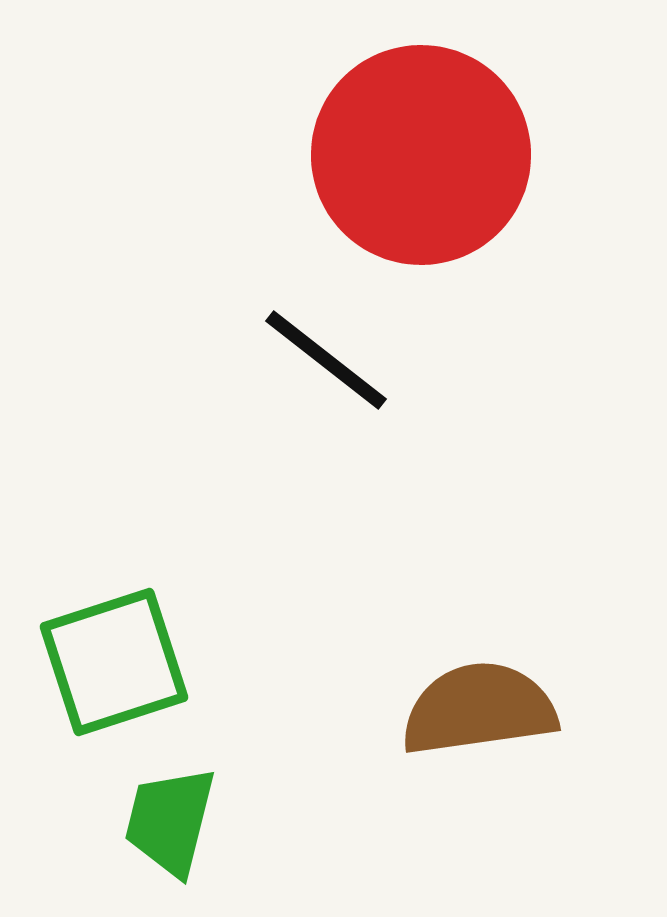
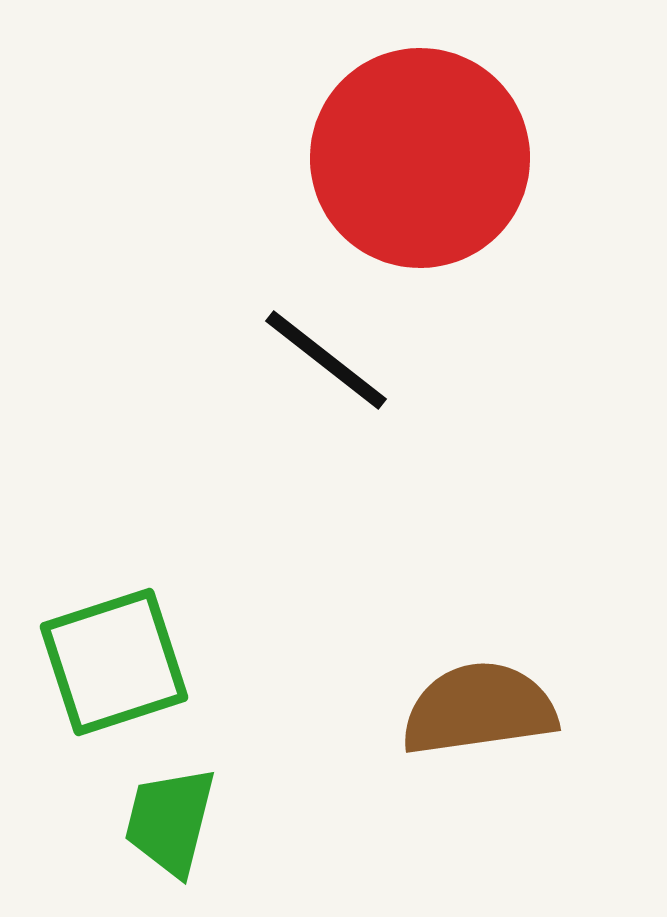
red circle: moved 1 px left, 3 px down
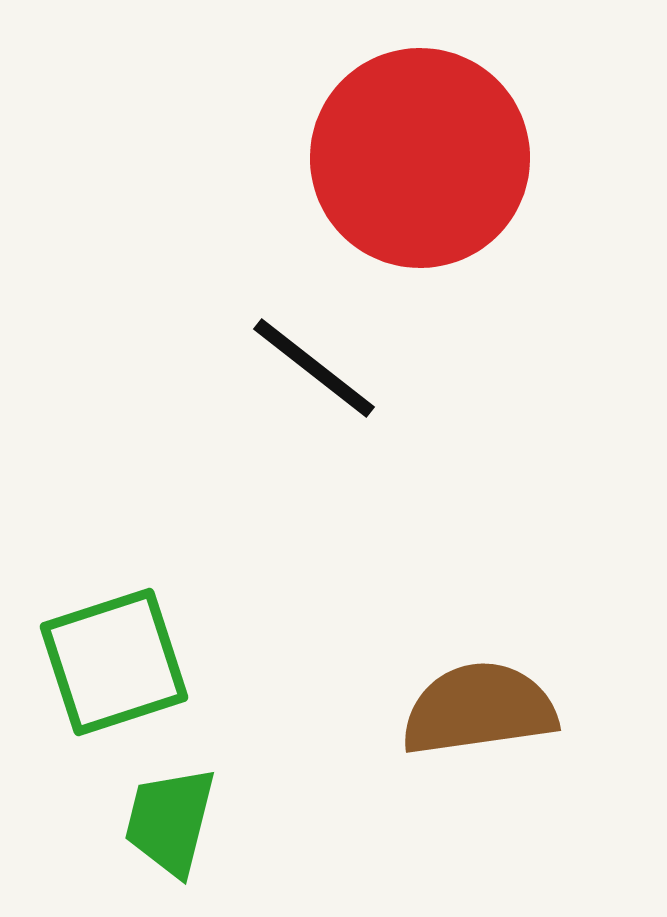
black line: moved 12 px left, 8 px down
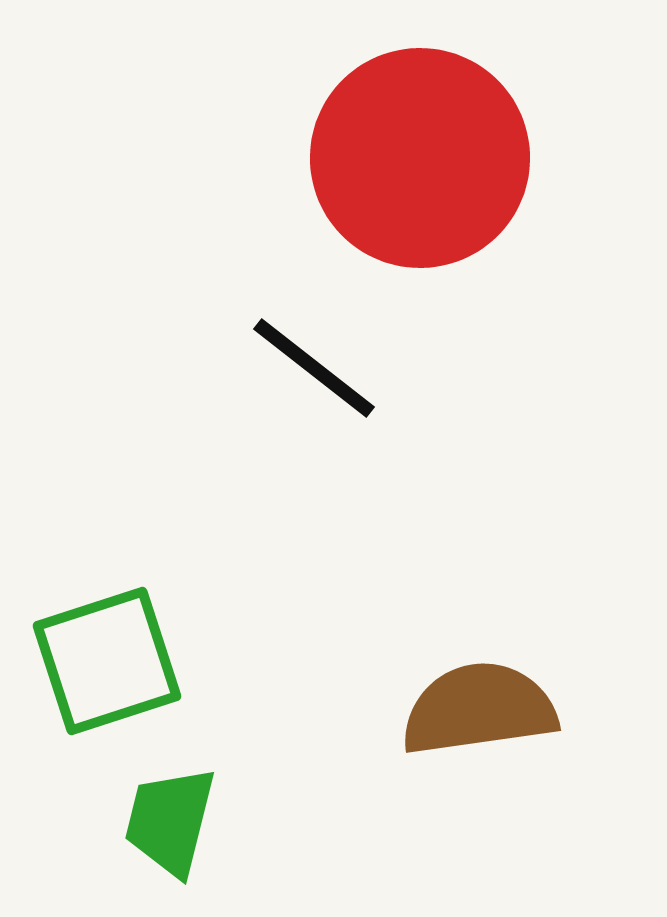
green square: moved 7 px left, 1 px up
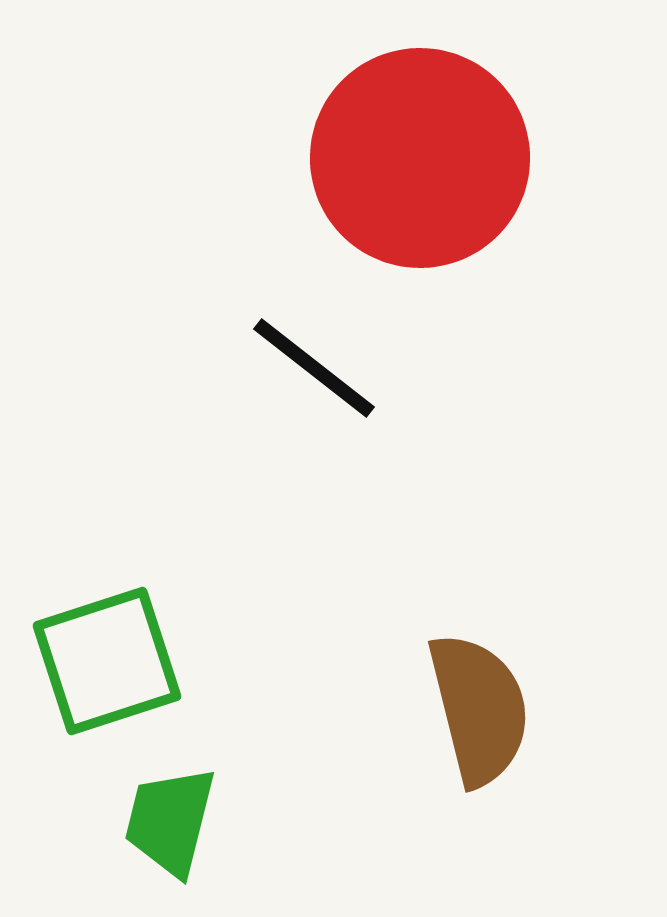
brown semicircle: rotated 84 degrees clockwise
